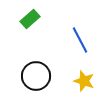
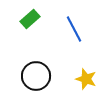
blue line: moved 6 px left, 11 px up
yellow star: moved 2 px right, 2 px up
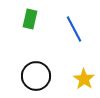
green rectangle: rotated 36 degrees counterclockwise
yellow star: moved 2 px left; rotated 15 degrees clockwise
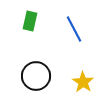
green rectangle: moved 2 px down
yellow star: moved 1 px left, 3 px down
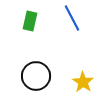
blue line: moved 2 px left, 11 px up
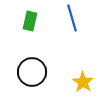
blue line: rotated 12 degrees clockwise
black circle: moved 4 px left, 4 px up
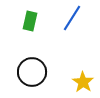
blue line: rotated 48 degrees clockwise
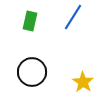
blue line: moved 1 px right, 1 px up
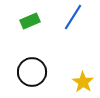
green rectangle: rotated 54 degrees clockwise
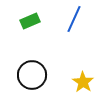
blue line: moved 1 px right, 2 px down; rotated 8 degrees counterclockwise
black circle: moved 3 px down
